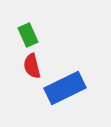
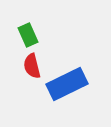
blue rectangle: moved 2 px right, 4 px up
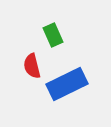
green rectangle: moved 25 px right
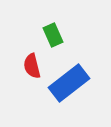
blue rectangle: moved 2 px right, 1 px up; rotated 12 degrees counterclockwise
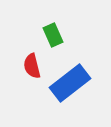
blue rectangle: moved 1 px right
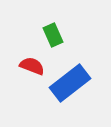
red semicircle: rotated 125 degrees clockwise
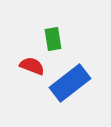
green rectangle: moved 4 px down; rotated 15 degrees clockwise
